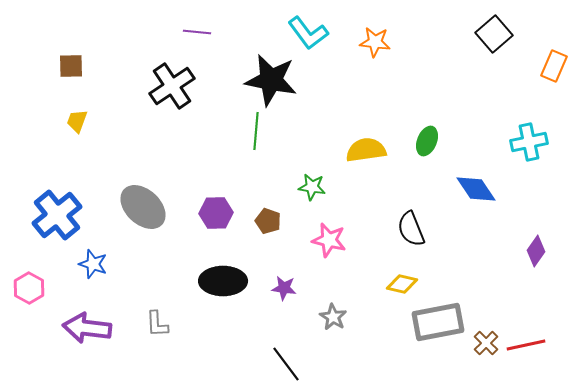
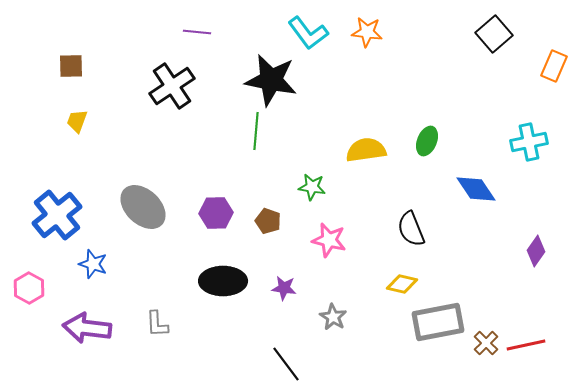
orange star: moved 8 px left, 10 px up
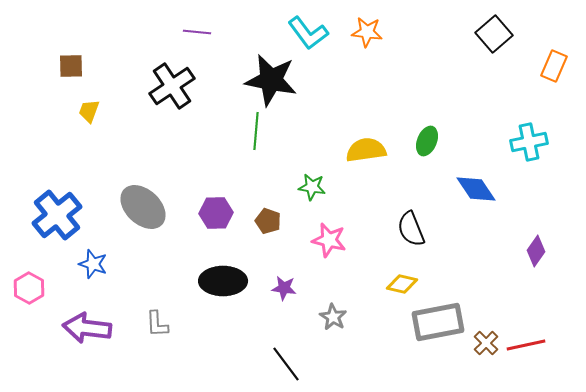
yellow trapezoid: moved 12 px right, 10 px up
